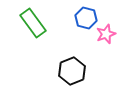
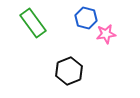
pink star: rotated 12 degrees clockwise
black hexagon: moved 3 px left
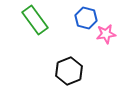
green rectangle: moved 2 px right, 3 px up
